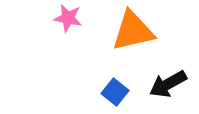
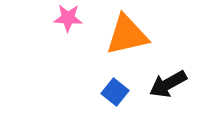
pink star: rotated 8 degrees counterclockwise
orange triangle: moved 6 px left, 4 px down
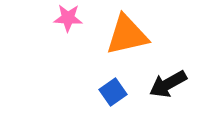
blue square: moved 2 px left; rotated 16 degrees clockwise
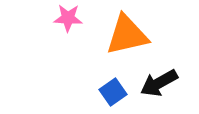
black arrow: moved 9 px left, 1 px up
